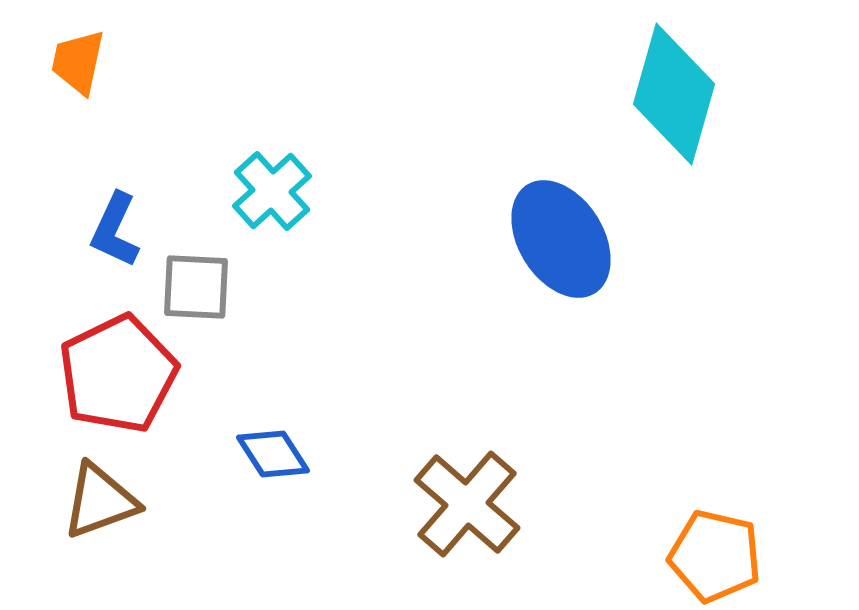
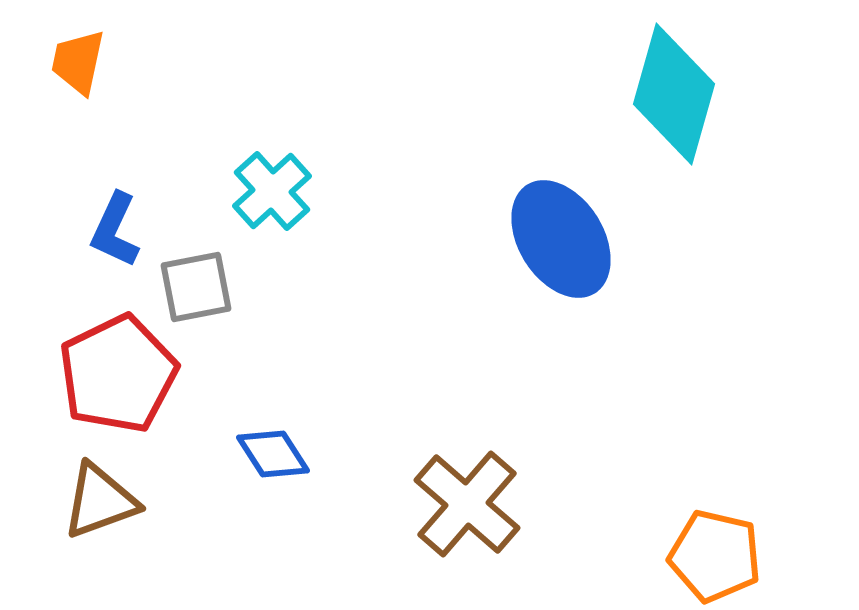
gray square: rotated 14 degrees counterclockwise
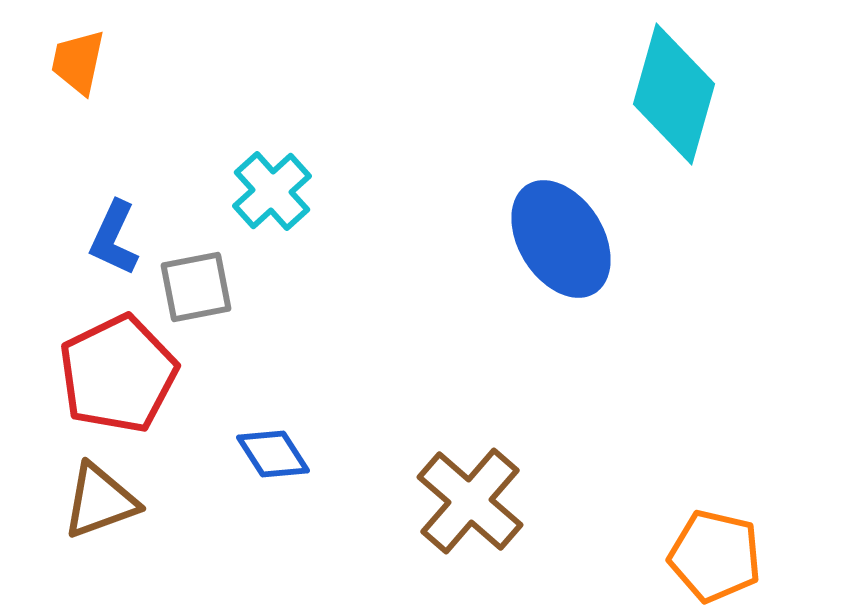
blue L-shape: moved 1 px left, 8 px down
brown cross: moved 3 px right, 3 px up
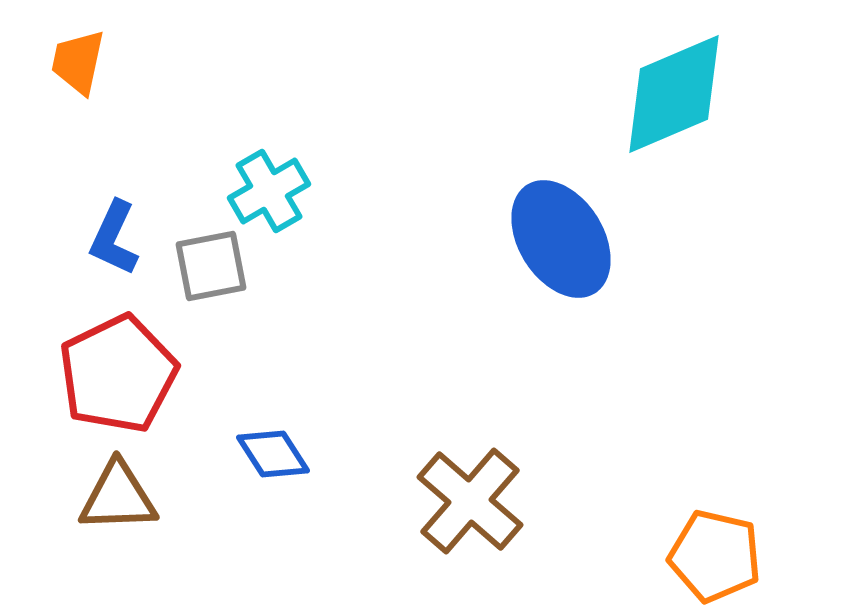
cyan diamond: rotated 51 degrees clockwise
cyan cross: moved 3 px left; rotated 12 degrees clockwise
gray square: moved 15 px right, 21 px up
brown triangle: moved 18 px right, 4 px up; rotated 18 degrees clockwise
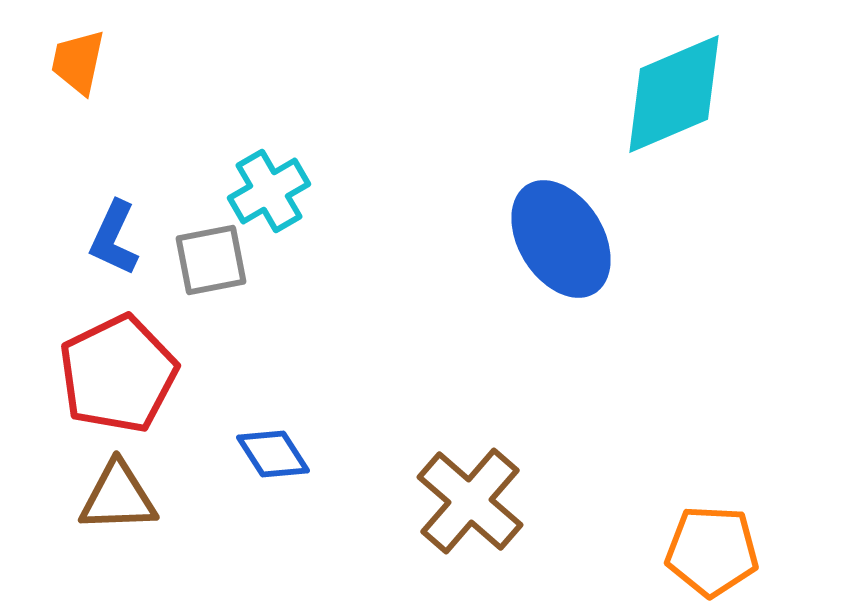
gray square: moved 6 px up
orange pentagon: moved 3 px left, 5 px up; rotated 10 degrees counterclockwise
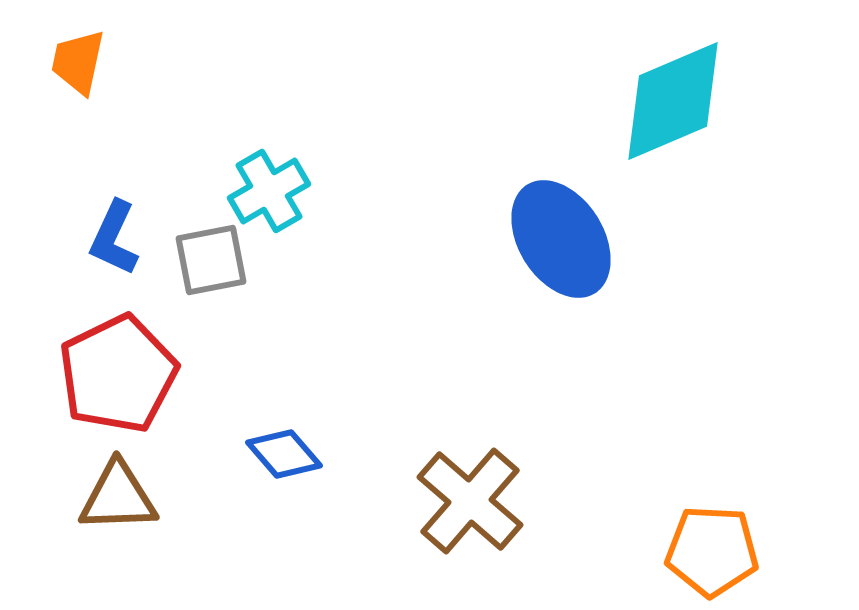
cyan diamond: moved 1 px left, 7 px down
blue diamond: moved 11 px right; rotated 8 degrees counterclockwise
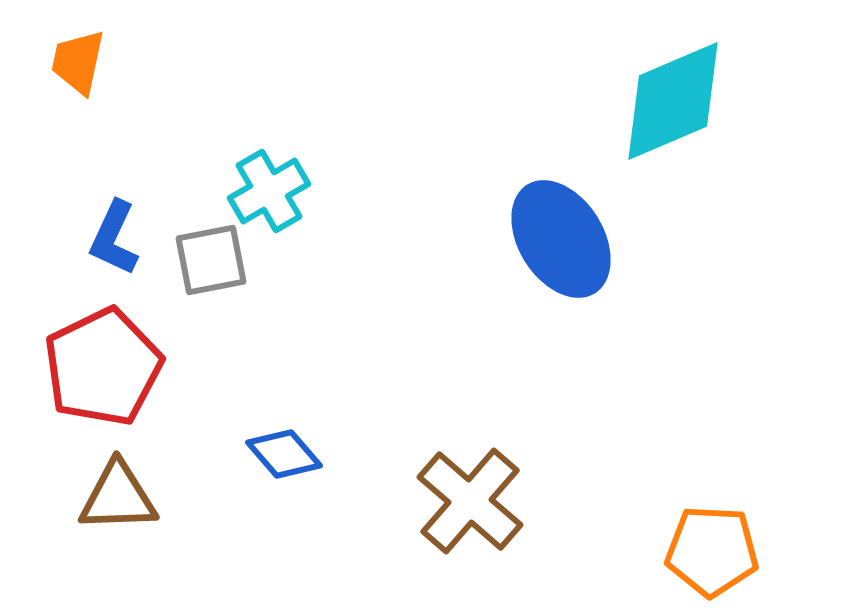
red pentagon: moved 15 px left, 7 px up
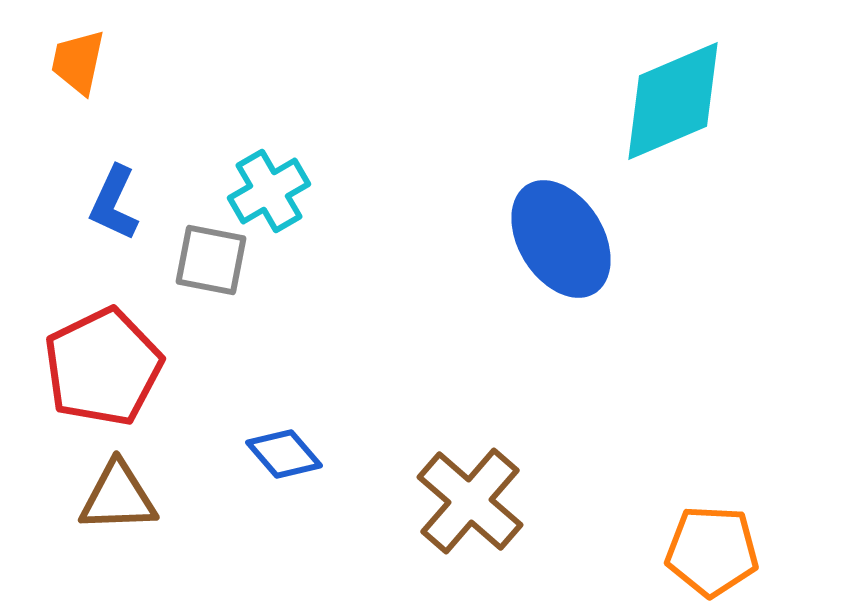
blue L-shape: moved 35 px up
gray square: rotated 22 degrees clockwise
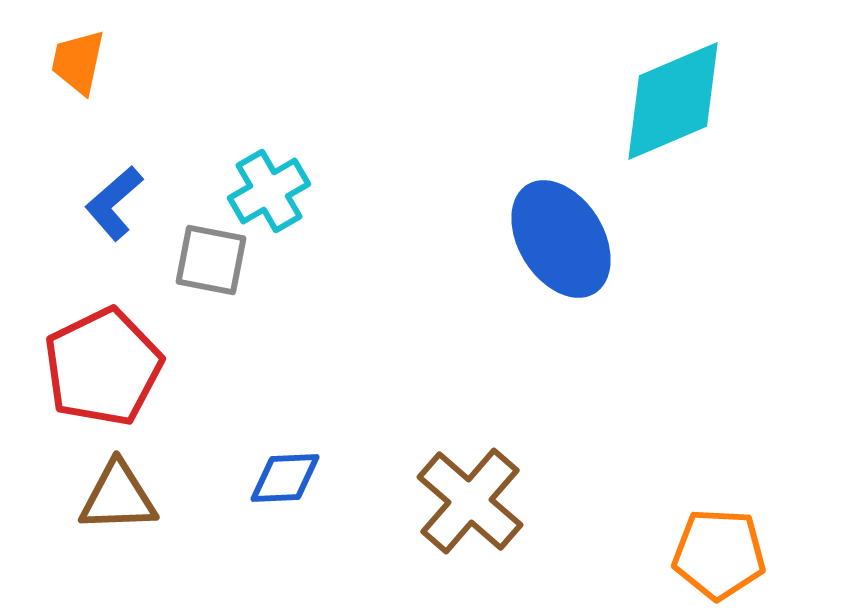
blue L-shape: rotated 24 degrees clockwise
blue diamond: moved 1 px right, 24 px down; rotated 52 degrees counterclockwise
orange pentagon: moved 7 px right, 3 px down
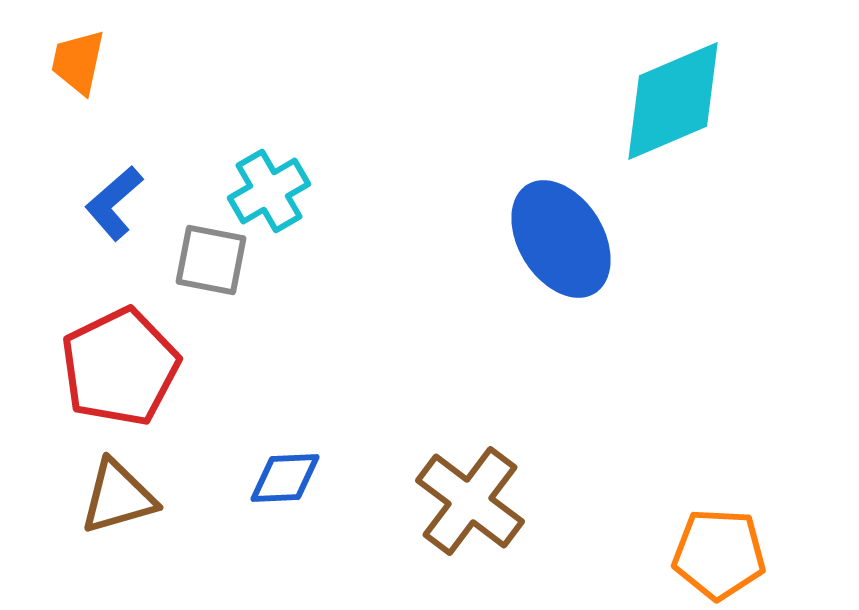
red pentagon: moved 17 px right
brown triangle: rotated 14 degrees counterclockwise
brown cross: rotated 4 degrees counterclockwise
